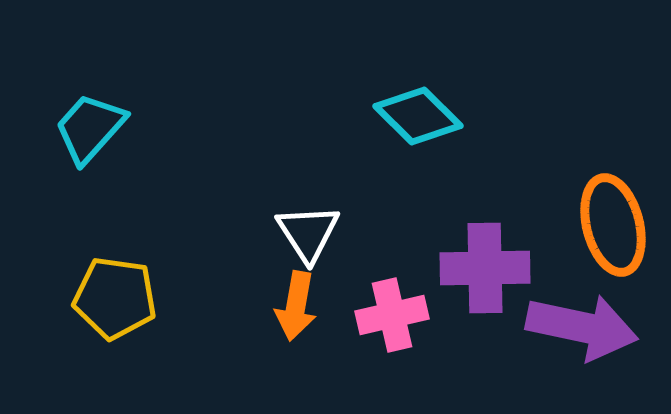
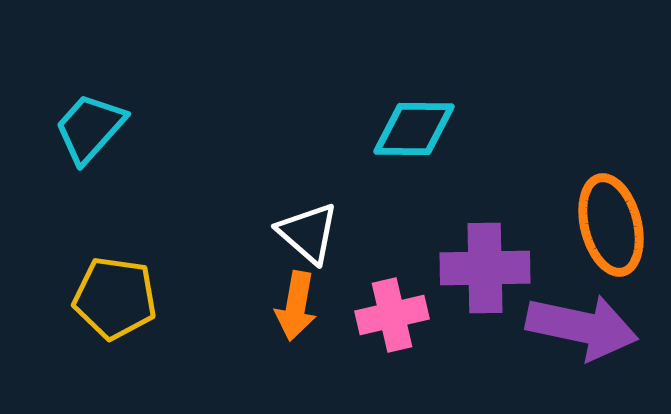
cyan diamond: moved 4 px left, 13 px down; rotated 44 degrees counterclockwise
orange ellipse: moved 2 px left
white triangle: rotated 16 degrees counterclockwise
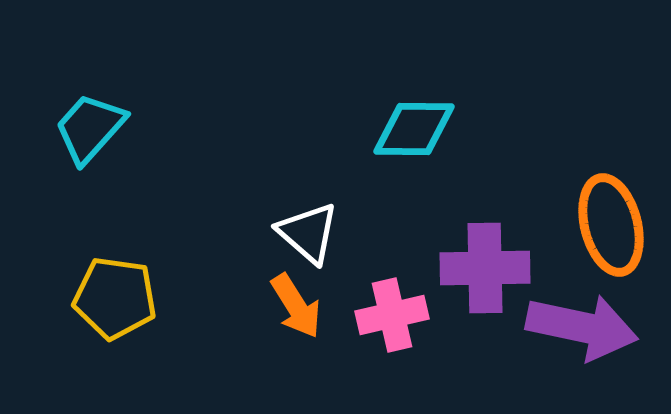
orange arrow: rotated 42 degrees counterclockwise
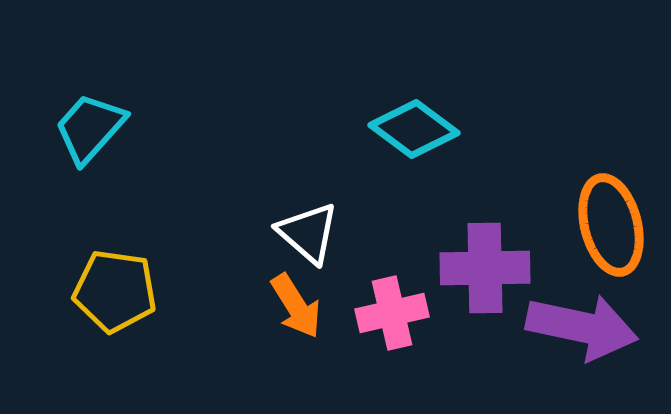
cyan diamond: rotated 36 degrees clockwise
yellow pentagon: moved 7 px up
pink cross: moved 2 px up
